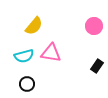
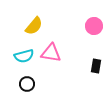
black rectangle: moved 1 px left; rotated 24 degrees counterclockwise
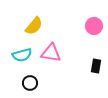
cyan semicircle: moved 2 px left, 1 px up
black circle: moved 3 px right, 1 px up
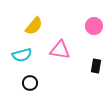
pink triangle: moved 9 px right, 3 px up
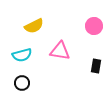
yellow semicircle: rotated 24 degrees clockwise
pink triangle: moved 1 px down
black circle: moved 8 px left
